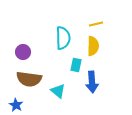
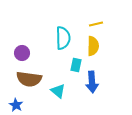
purple circle: moved 1 px left, 1 px down
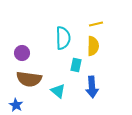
blue arrow: moved 5 px down
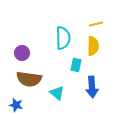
cyan triangle: moved 1 px left, 2 px down
blue star: rotated 16 degrees counterclockwise
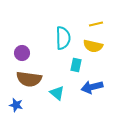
yellow semicircle: rotated 102 degrees clockwise
blue arrow: rotated 80 degrees clockwise
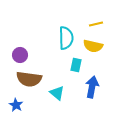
cyan semicircle: moved 3 px right
purple circle: moved 2 px left, 2 px down
blue arrow: rotated 115 degrees clockwise
blue star: rotated 16 degrees clockwise
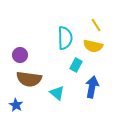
yellow line: moved 1 px down; rotated 72 degrees clockwise
cyan semicircle: moved 1 px left
cyan rectangle: rotated 16 degrees clockwise
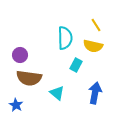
brown semicircle: moved 1 px up
blue arrow: moved 3 px right, 6 px down
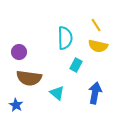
yellow semicircle: moved 5 px right
purple circle: moved 1 px left, 3 px up
